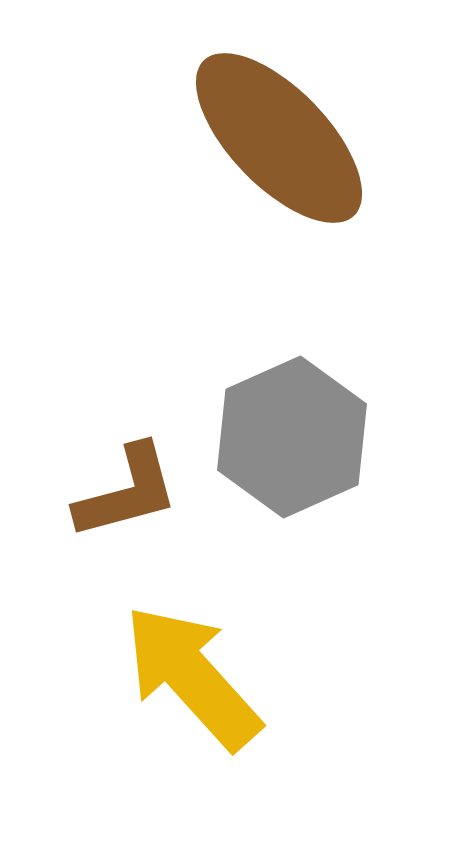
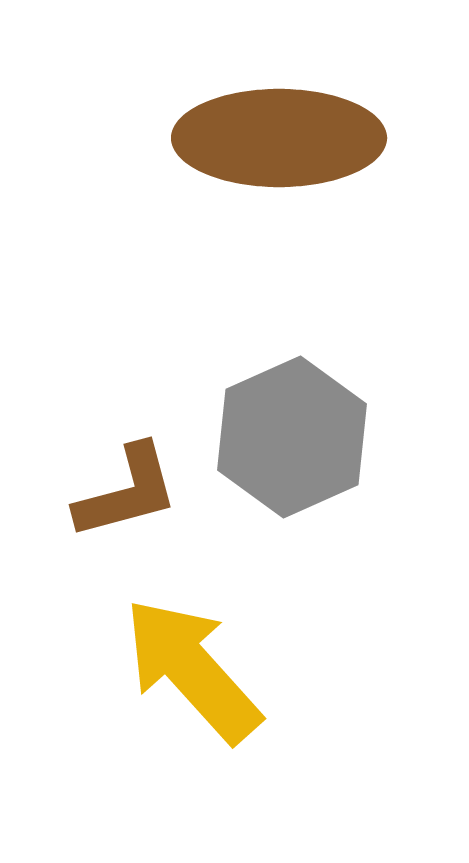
brown ellipse: rotated 46 degrees counterclockwise
yellow arrow: moved 7 px up
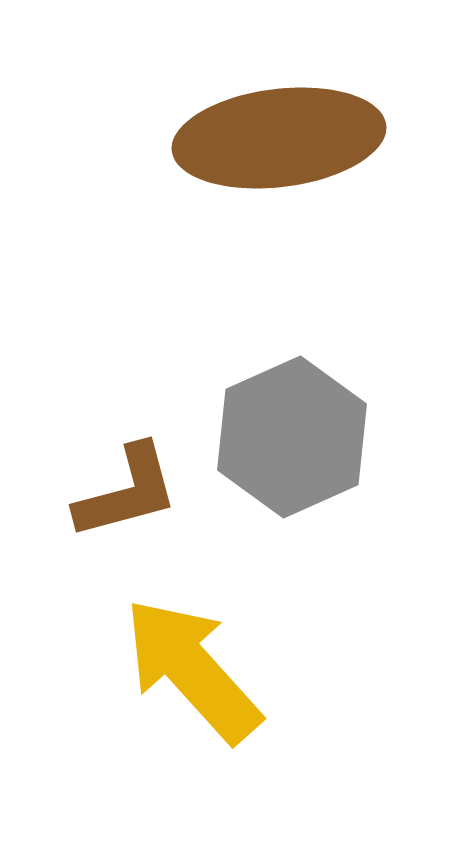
brown ellipse: rotated 7 degrees counterclockwise
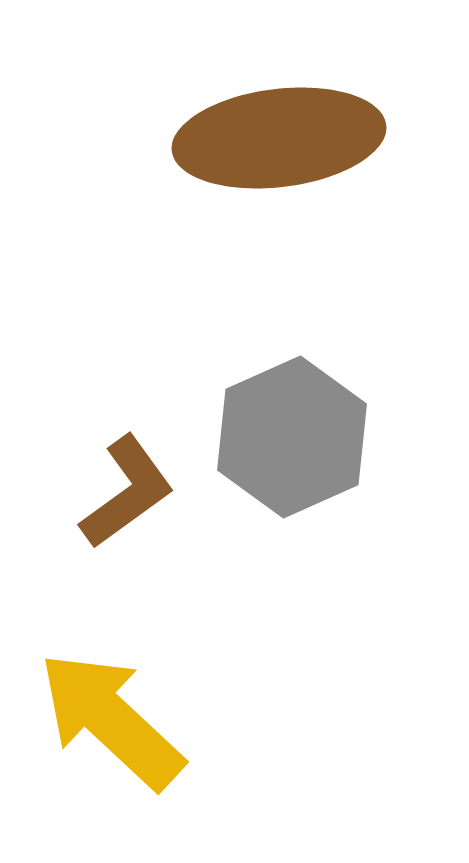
brown L-shape: rotated 21 degrees counterclockwise
yellow arrow: moved 81 px left, 50 px down; rotated 5 degrees counterclockwise
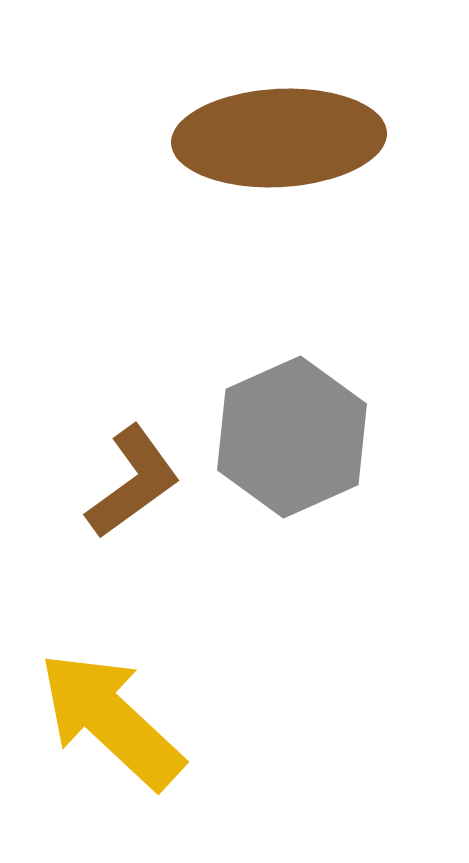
brown ellipse: rotated 4 degrees clockwise
brown L-shape: moved 6 px right, 10 px up
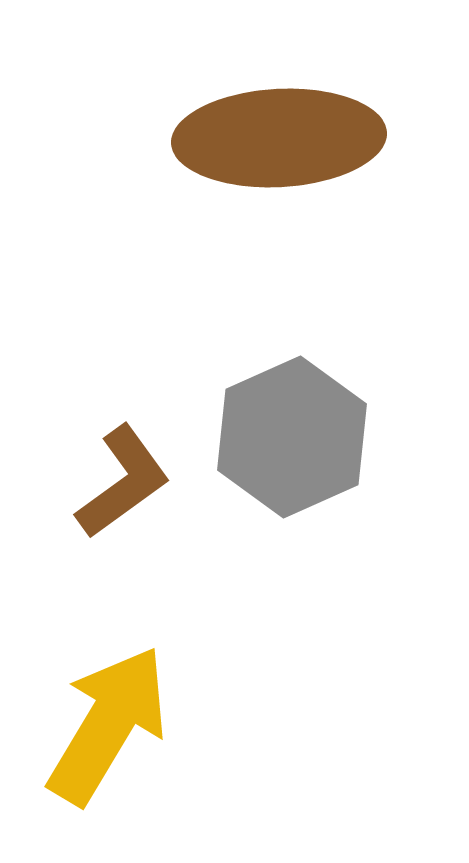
brown L-shape: moved 10 px left
yellow arrow: moved 3 px left, 5 px down; rotated 78 degrees clockwise
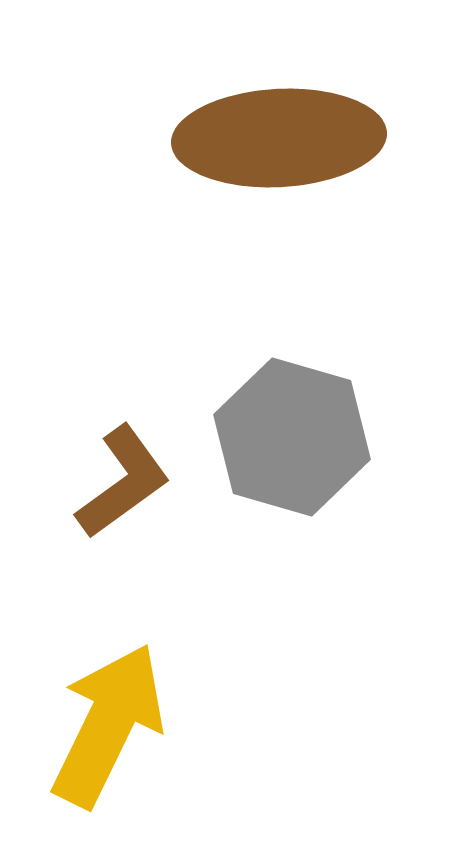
gray hexagon: rotated 20 degrees counterclockwise
yellow arrow: rotated 5 degrees counterclockwise
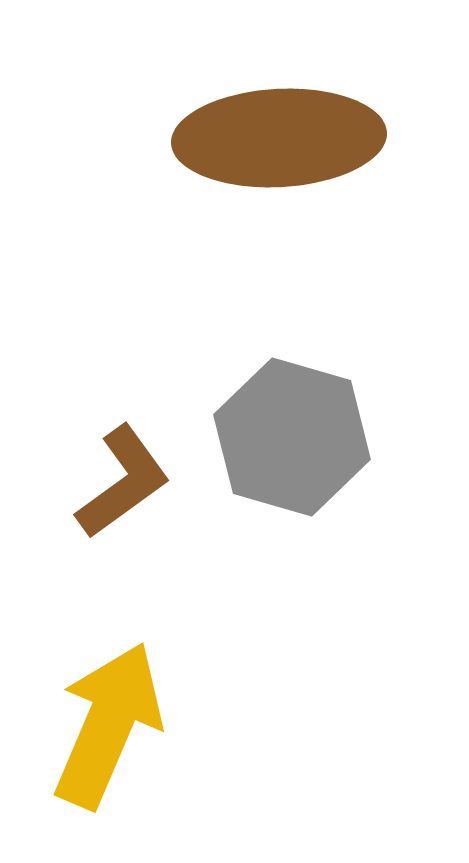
yellow arrow: rotated 3 degrees counterclockwise
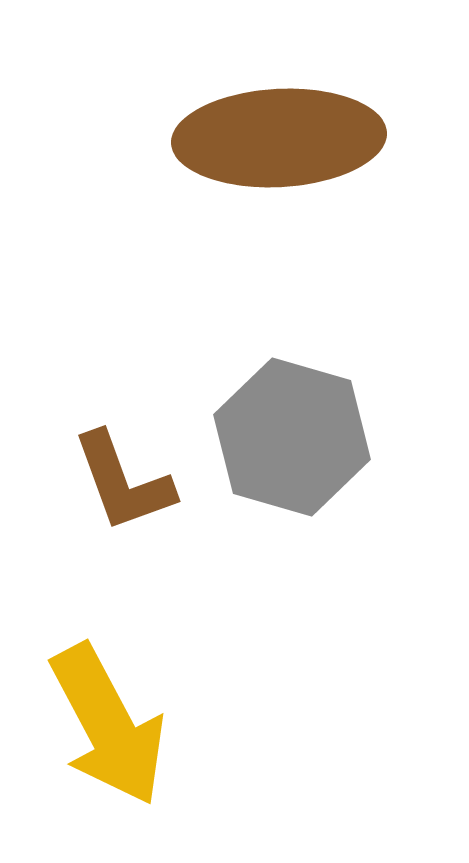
brown L-shape: rotated 106 degrees clockwise
yellow arrow: rotated 129 degrees clockwise
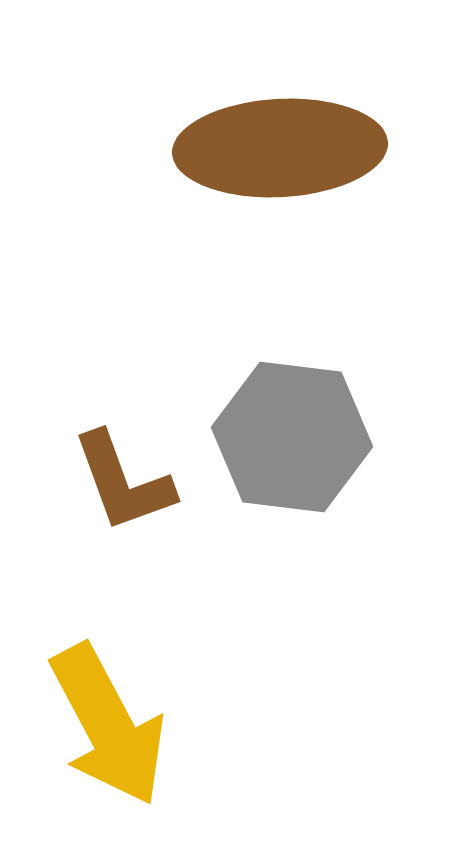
brown ellipse: moved 1 px right, 10 px down
gray hexagon: rotated 9 degrees counterclockwise
